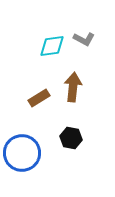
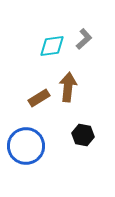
gray L-shape: rotated 70 degrees counterclockwise
brown arrow: moved 5 px left
black hexagon: moved 12 px right, 3 px up
blue circle: moved 4 px right, 7 px up
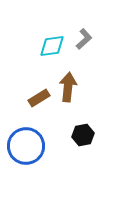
black hexagon: rotated 20 degrees counterclockwise
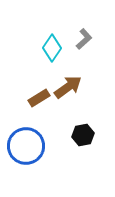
cyan diamond: moved 2 px down; rotated 48 degrees counterclockwise
brown arrow: rotated 48 degrees clockwise
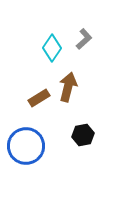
brown arrow: rotated 40 degrees counterclockwise
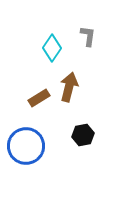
gray L-shape: moved 4 px right, 3 px up; rotated 40 degrees counterclockwise
brown arrow: moved 1 px right
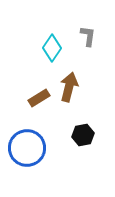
blue circle: moved 1 px right, 2 px down
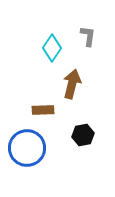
brown arrow: moved 3 px right, 3 px up
brown rectangle: moved 4 px right, 12 px down; rotated 30 degrees clockwise
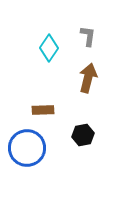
cyan diamond: moved 3 px left
brown arrow: moved 16 px right, 6 px up
